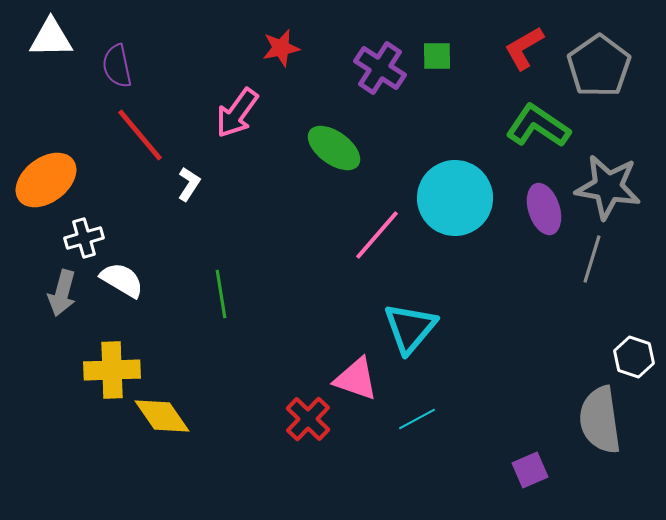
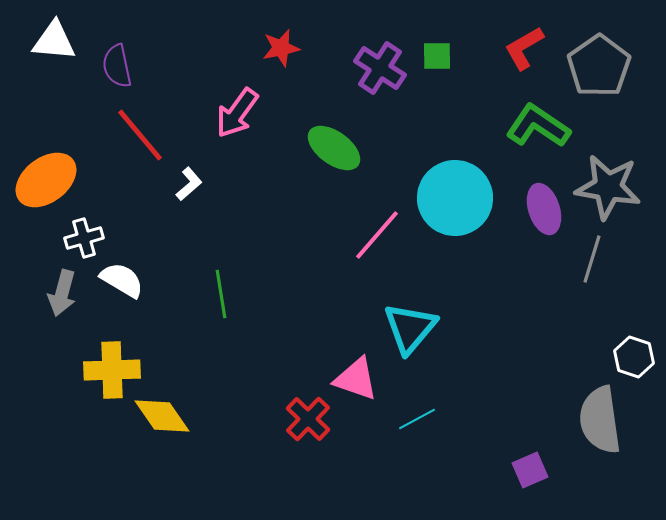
white triangle: moved 3 px right, 3 px down; rotated 6 degrees clockwise
white L-shape: rotated 16 degrees clockwise
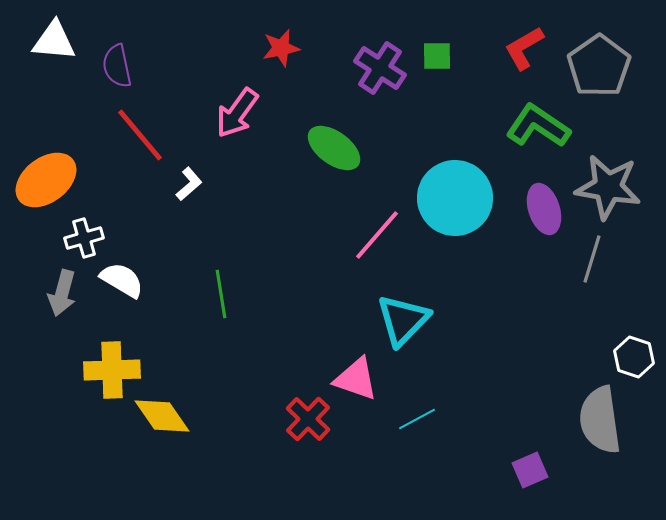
cyan triangle: moved 7 px left, 8 px up; rotated 4 degrees clockwise
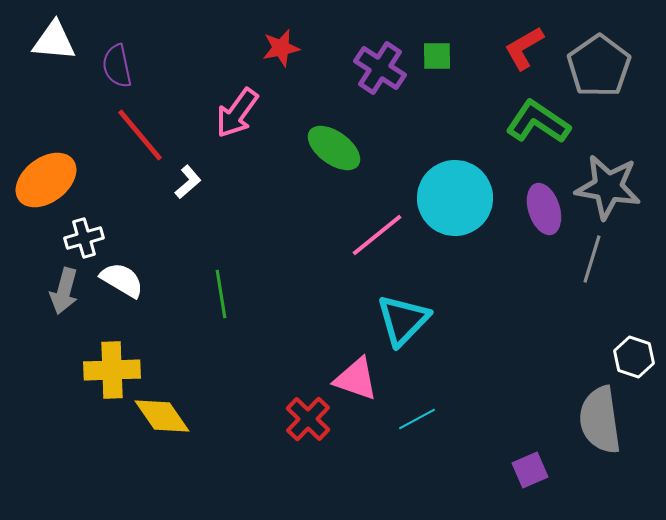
green L-shape: moved 4 px up
white L-shape: moved 1 px left, 2 px up
pink line: rotated 10 degrees clockwise
gray arrow: moved 2 px right, 2 px up
